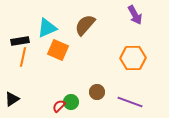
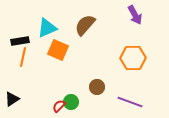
brown circle: moved 5 px up
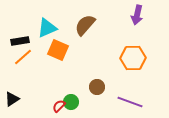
purple arrow: moved 2 px right; rotated 42 degrees clockwise
orange line: rotated 36 degrees clockwise
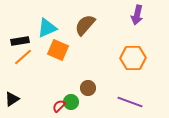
brown circle: moved 9 px left, 1 px down
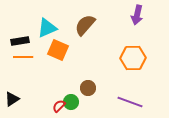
orange line: rotated 42 degrees clockwise
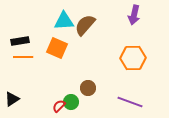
purple arrow: moved 3 px left
cyan triangle: moved 17 px right, 7 px up; rotated 20 degrees clockwise
orange square: moved 1 px left, 2 px up
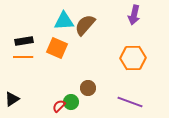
black rectangle: moved 4 px right
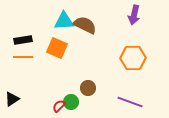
brown semicircle: rotated 75 degrees clockwise
black rectangle: moved 1 px left, 1 px up
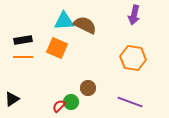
orange hexagon: rotated 10 degrees clockwise
